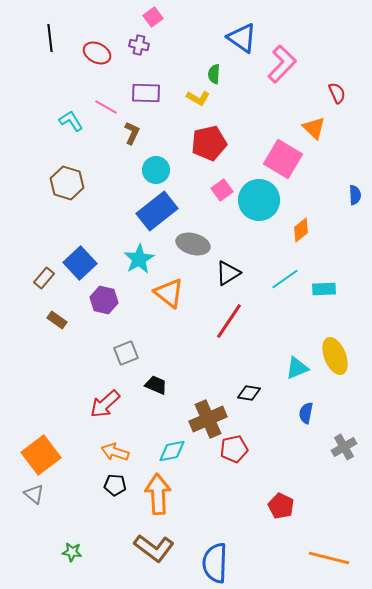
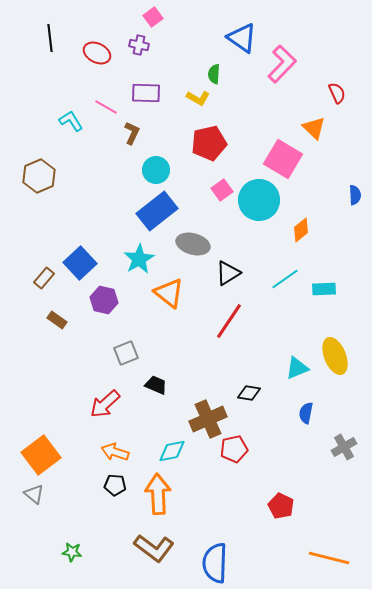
brown hexagon at (67, 183): moved 28 px left, 7 px up; rotated 20 degrees clockwise
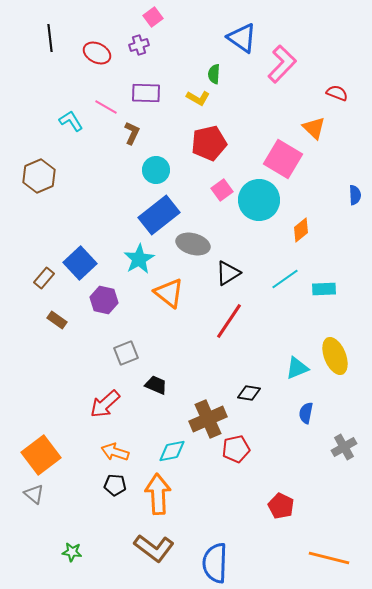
purple cross at (139, 45): rotated 30 degrees counterclockwise
red semicircle at (337, 93): rotated 45 degrees counterclockwise
blue rectangle at (157, 211): moved 2 px right, 4 px down
red pentagon at (234, 449): moved 2 px right
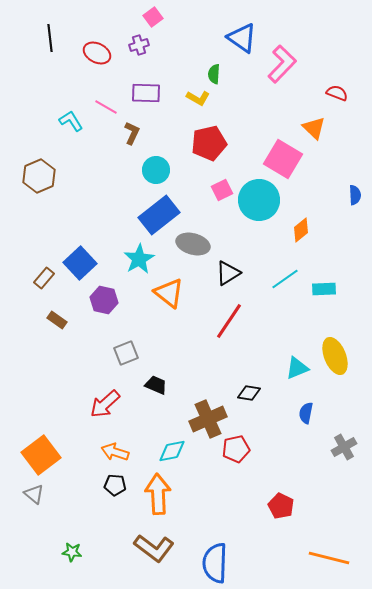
pink square at (222, 190): rotated 10 degrees clockwise
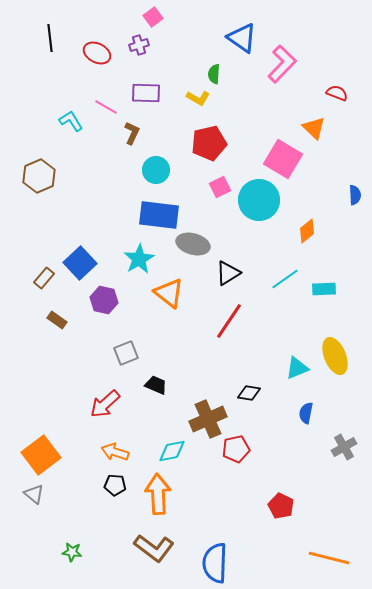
pink square at (222, 190): moved 2 px left, 3 px up
blue rectangle at (159, 215): rotated 45 degrees clockwise
orange diamond at (301, 230): moved 6 px right, 1 px down
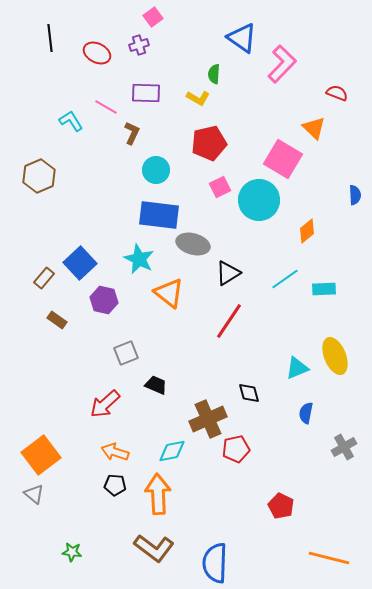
cyan star at (139, 259): rotated 16 degrees counterclockwise
black diamond at (249, 393): rotated 65 degrees clockwise
